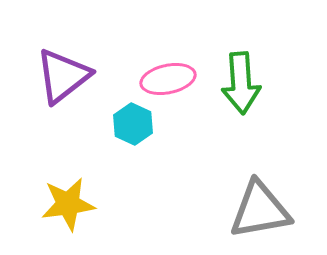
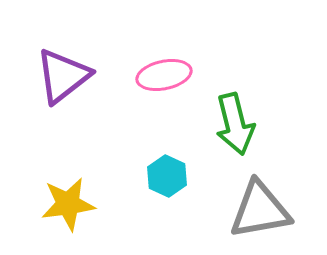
pink ellipse: moved 4 px left, 4 px up
green arrow: moved 6 px left, 41 px down; rotated 10 degrees counterclockwise
cyan hexagon: moved 34 px right, 52 px down
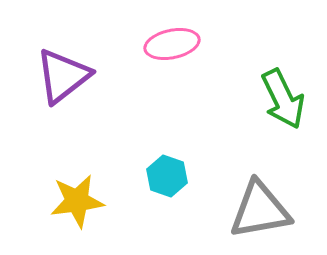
pink ellipse: moved 8 px right, 31 px up
green arrow: moved 48 px right, 25 px up; rotated 12 degrees counterclockwise
cyan hexagon: rotated 6 degrees counterclockwise
yellow star: moved 9 px right, 3 px up
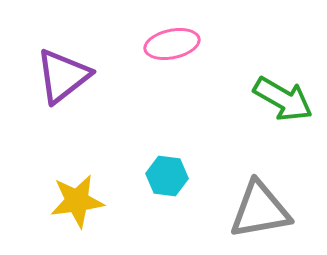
green arrow: rotated 34 degrees counterclockwise
cyan hexagon: rotated 12 degrees counterclockwise
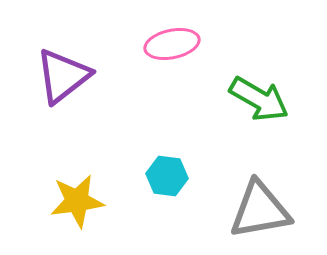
green arrow: moved 24 px left
